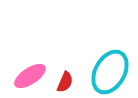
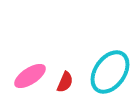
cyan ellipse: rotated 6 degrees clockwise
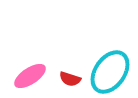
red semicircle: moved 5 px right, 3 px up; rotated 85 degrees clockwise
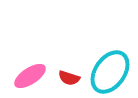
red semicircle: moved 1 px left, 1 px up
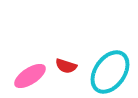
red semicircle: moved 3 px left, 12 px up
